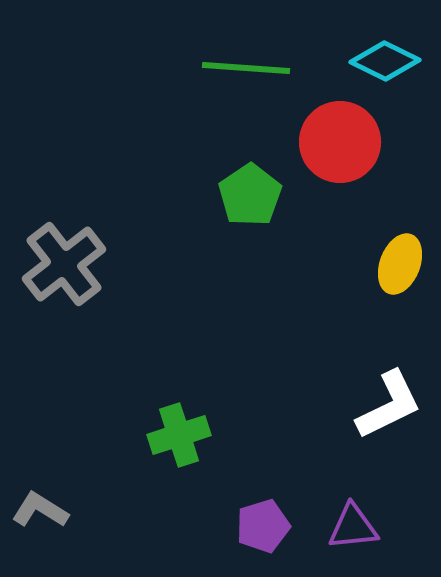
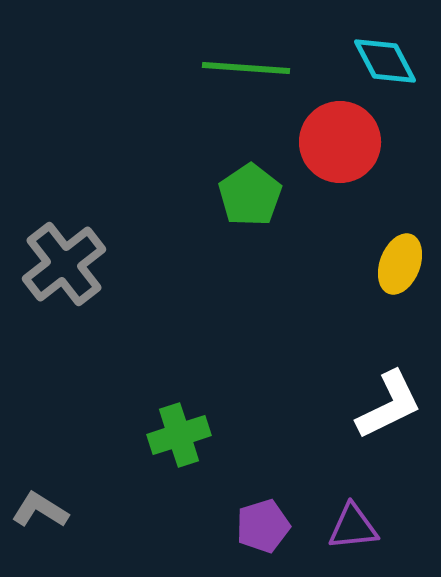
cyan diamond: rotated 36 degrees clockwise
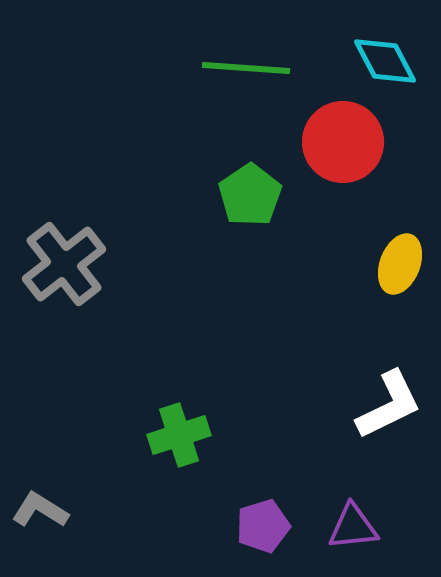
red circle: moved 3 px right
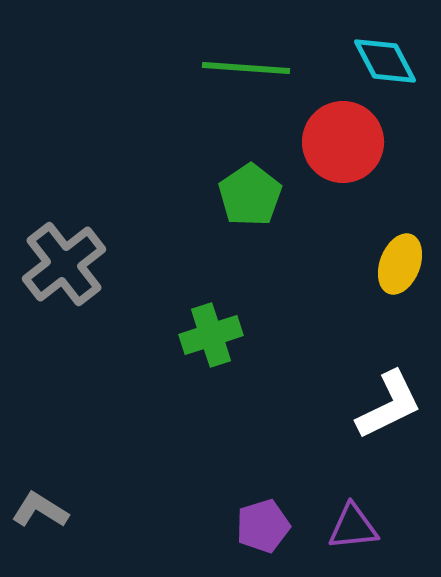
green cross: moved 32 px right, 100 px up
